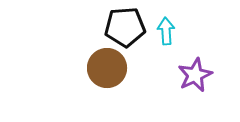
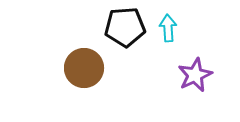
cyan arrow: moved 2 px right, 3 px up
brown circle: moved 23 px left
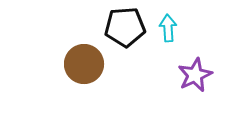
brown circle: moved 4 px up
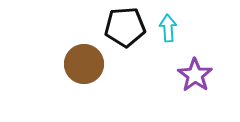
purple star: rotated 12 degrees counterclockwise
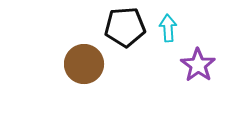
purple star: moved 3 px right, 10 px up
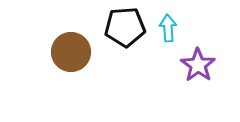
brown circle: moved 13 px left, 12 px up
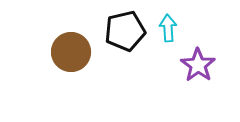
black pentagon: moved 4 px down; rotated 9 degrees counterclockwise
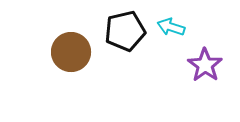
cyan arrow: moved 3 px right, 1 px up; rotated 68 degrees counterclockwise
purple star: moved 7 px right
